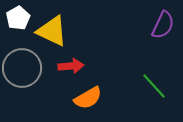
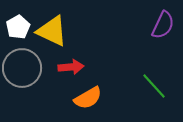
white pentagon: moved 9 px down
red arrow: moved 1 px down
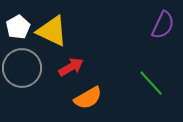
red arrow: rotated 25 degrees counterclockwise
green line: moved 3 px left, 3 px up
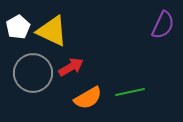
gray circle: moved 11 px right, 5 px down
green line: moved 21 px left, 9 px down; rotated 60 degrees counterclockwise
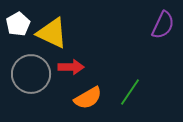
white pentagon: moved 3 px up
yellow triangle: moved 2 px down
red arrow: rotated 30 degrees clockwise
gray circle: moved 2 px left, 1 px down
green line: rotated 44 degrees counterclockwise
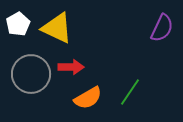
purple semicircle: moved 1 px left, 3 px down
yellow triangle: moved 5 px right, 5 px up
